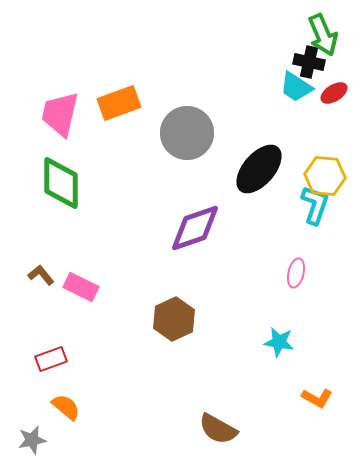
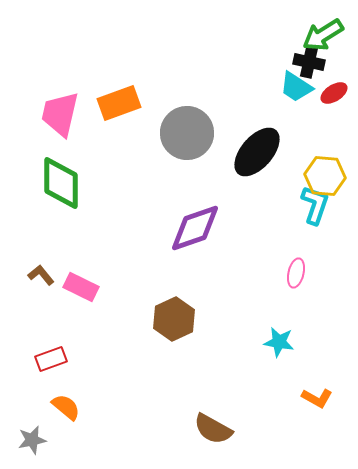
green arrow: rotated 81 degrees clockwise
black ellipse: moved 2 px left, 17 px up
brown semicircle: moved 5 px left
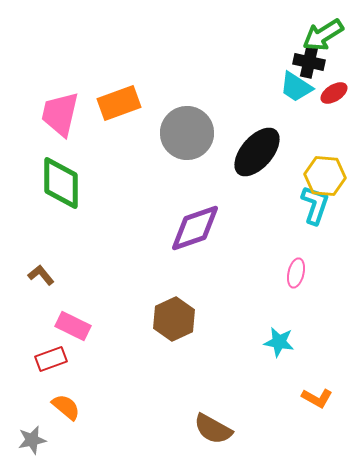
pink rectangle: moved 8 px left, 39 px down
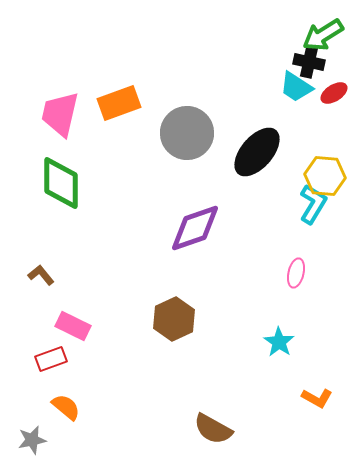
cyan L-shape: moved 2 px left, 1 px up; rotated 12 degrees clockwise
cyan star: rotated 24 degrees clockwise
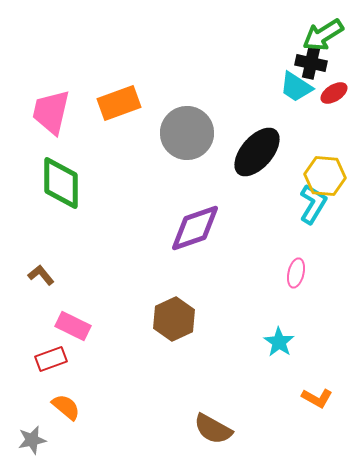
black cross: moved 2 px right, 1 px down
pink trapezoid: moved 9 px left, 2 px up
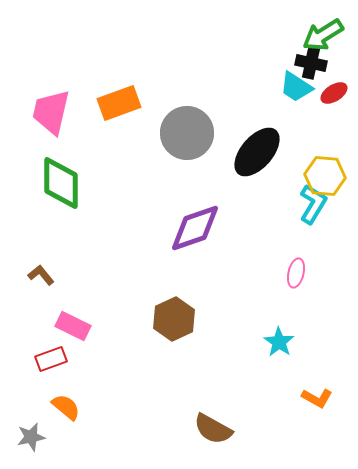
gray star: moved 1 px left, 3 px up
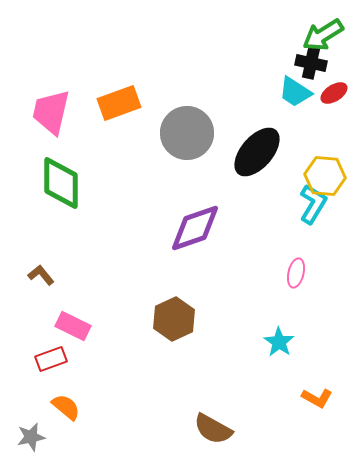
cyan trapezoid: moved 1 px left, 5 px down
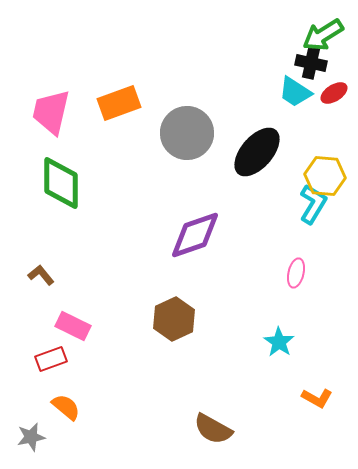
purple diamond: moved 7 px down
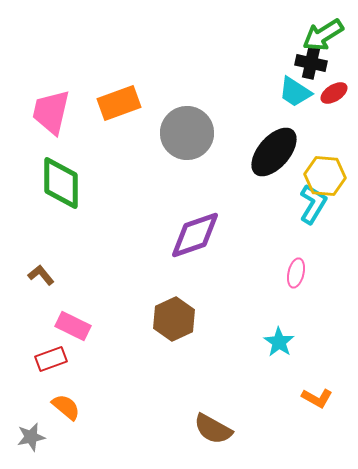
black ellipse: moved 17 px right
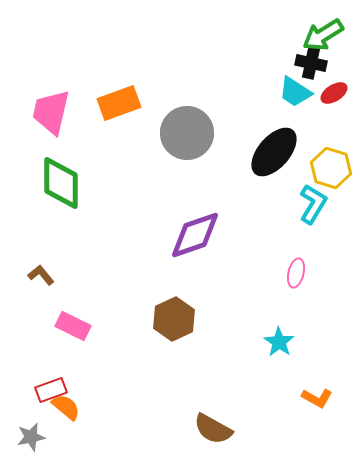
yellow hexagon: moved 6 px right, 8 px up; rotated 12 degrees clockwise
red rectangle: moved 31 px down
